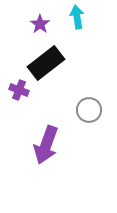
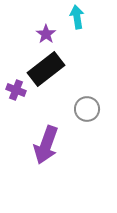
purple star: moved 6 px right, 10 px down
black rectangle: moved 6 px down
purple cross: moved 3 px left
gray circle: moved 2 px left, 1 px up
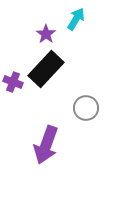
cyan arrow: moved 1 px left, 2 px down; rotated 40 degrees clockwise
black rectangle: rotated 9 degrees counterclockwise
purple cross: moved 3 px left, 8 px up
gray circle: moved 1 px left, 1 px up
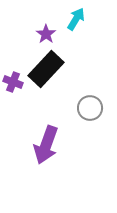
gray circle: moved 4 px right
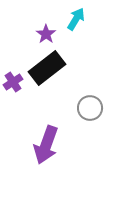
black rectangle: moved 1 px right, 1 px up; rotated 9 degrees clockwise
purple cross: rotated 36 degrees clockwise
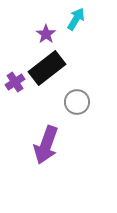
purple cross: moved 2 px right
gray circle: moved 13 px left, 6 px up
